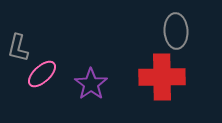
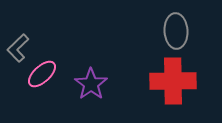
gray L-shape: rotated 32 degrees clockwise
red cross: moved 11 px right, 4 px down
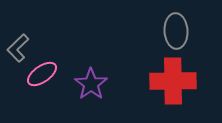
pink ellipse: rotated 8 degrees clockwise
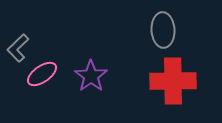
gray ellipse: moved 13 px left, 1 px up
purple star: moved 8 px up
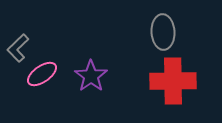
gray ellipse: moved 2 px down
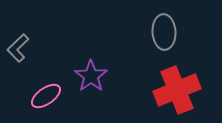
gray ellipse: moved 1 px right
pink ellipse: moved 4 px right, 22 px down
red cross: moved 4 px right, 9 px down; rotated 21 degrees counterclockwise
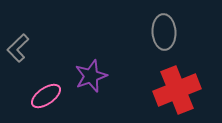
purple star: rotated 16 degrees clockwise
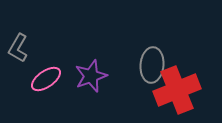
gray ellipse: moved 12 px left, 33 px down; rotated 8 degrees clockwise
gray L-shape: rotated 16 degrees counterclockwise
pink ellipse: moved 17 px up
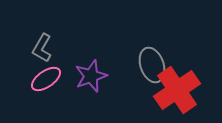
gray L-shape: moved 24 px right
gray ellipse: rotated 24 degrees counterclockwise
red cross: rotated 12 degrees counterclockwise
